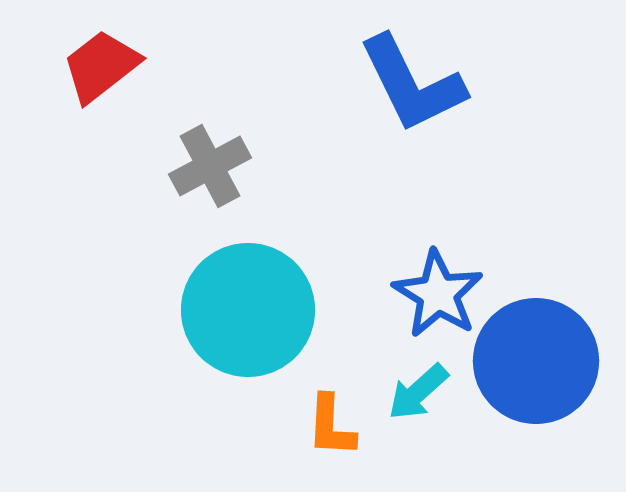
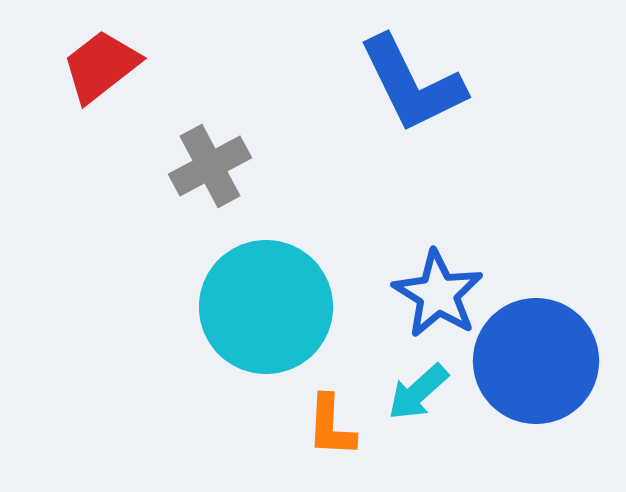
cyan circle: moved 18 px right, 3 px up
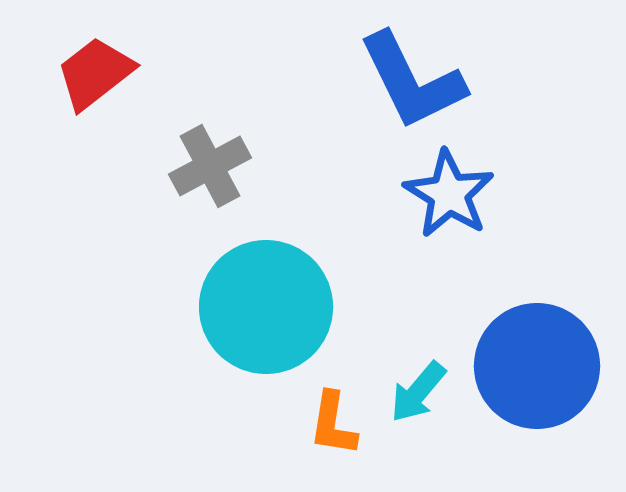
red trapezoid: moved 6 px left, 7 px down
blue L-shape: moved 3 px up
blue star: moved 11 px right, 100 px up
blue circle: moved 1 px right, 5 px down
cyan arrow: rotated 8 degrees counterclockwise
orange L-shape: moved 2 px right, 2 px up; rotated 6 degrees clockwise
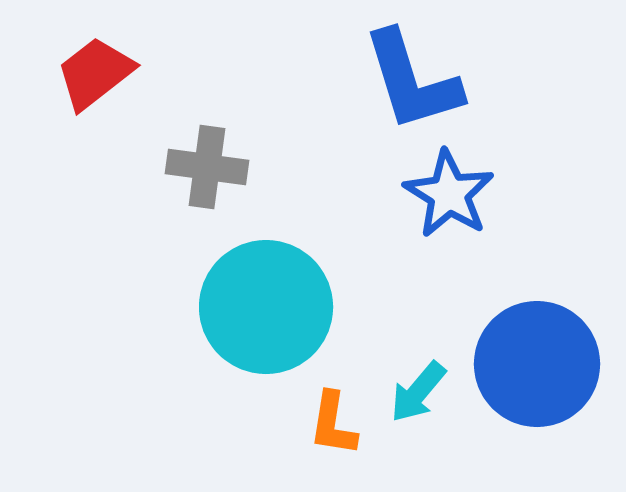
blue L-shape: rotated 9 degrees clockwise
gray cross: moved 3 px left, 1 px down; rotated 36 degrees clockwise
blue circle: moved 2 px up
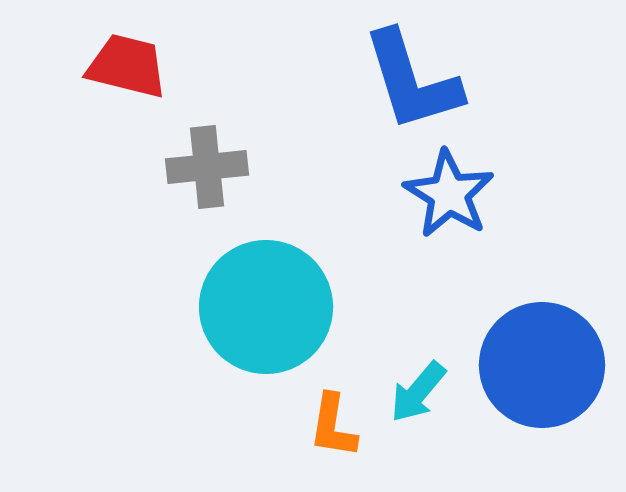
red trapezoid: moved 32 px right, 7 px up; rotated 52 degrees clockwise
gray cross: rotated 14 degrees counterclockwise
blue circle: moved 5 px right, 1 px down
orange L-shape: moved 2 px down
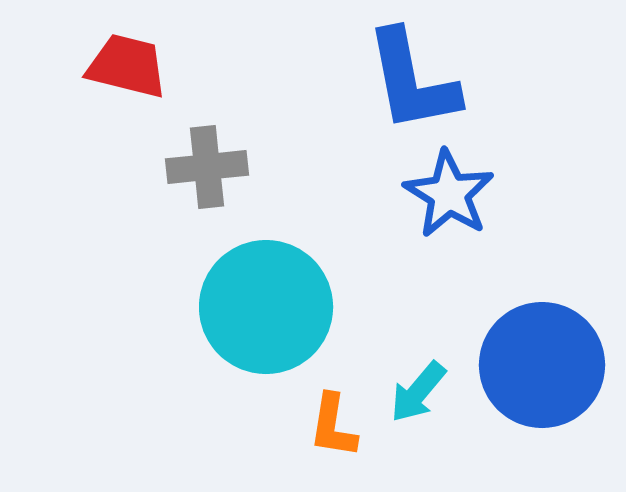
blue L-shape: rotated 6 degrees clockwise
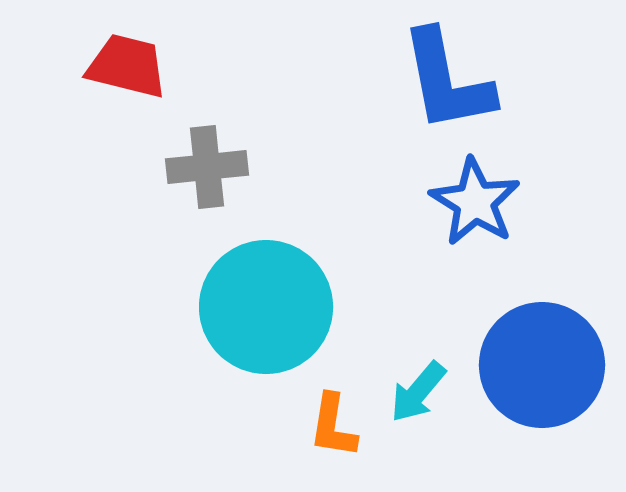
blue L-shape: moved 35 px right
blue star: moved 26 px right, 8 px down
